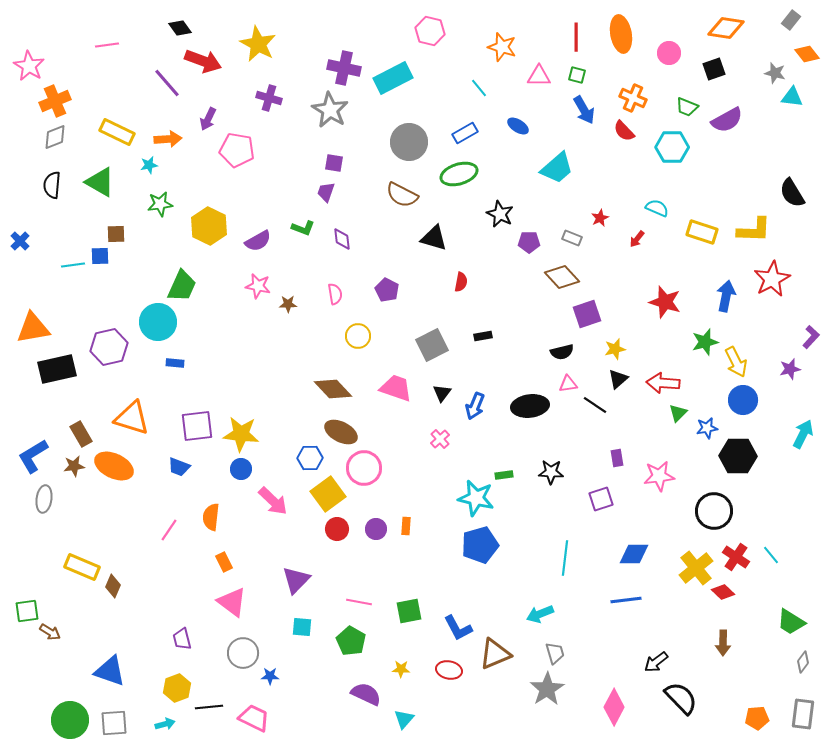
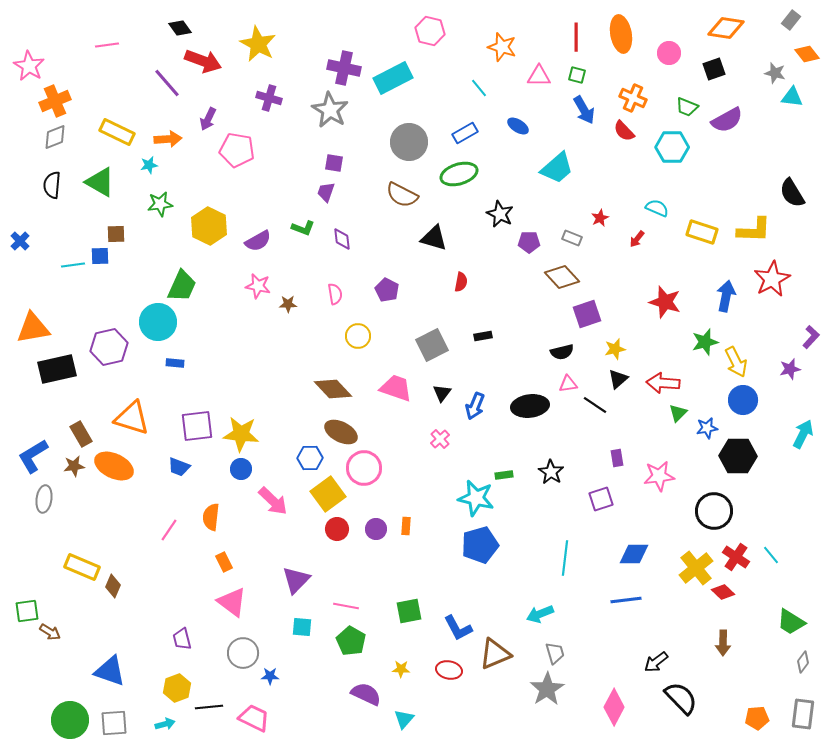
black star at (551, 472): rotated 30 degrees clockwise
pink line at (359, 602): moved 13 px left, 4 px down
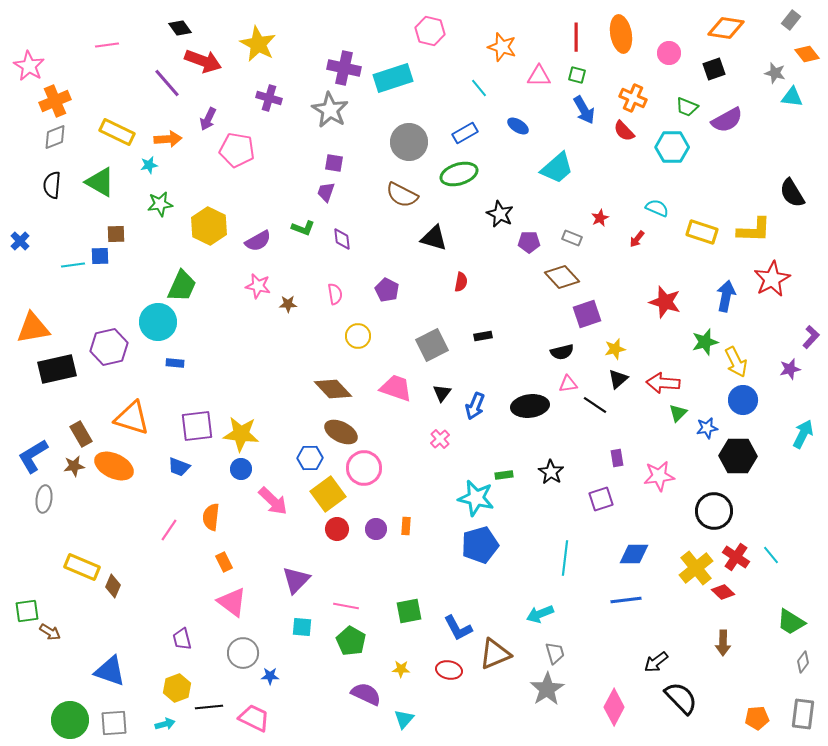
cyan rectangle at (393, 78): rotated 9 degrees clockwise
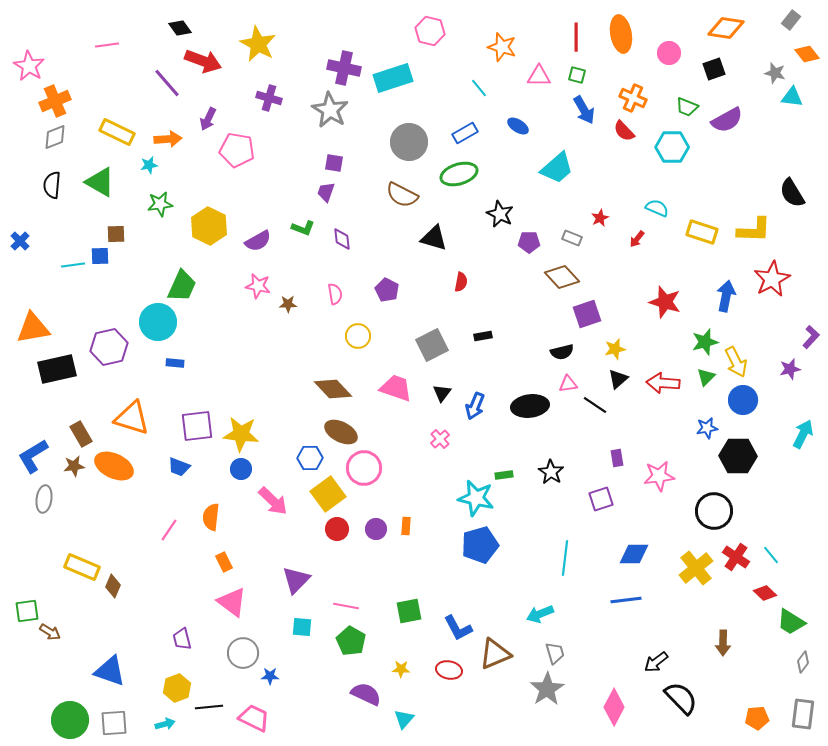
green triangle at (678, 413): moved 28 px right, 36 px up
red diamond at (723, 592): moved 42 px right, 1 px down
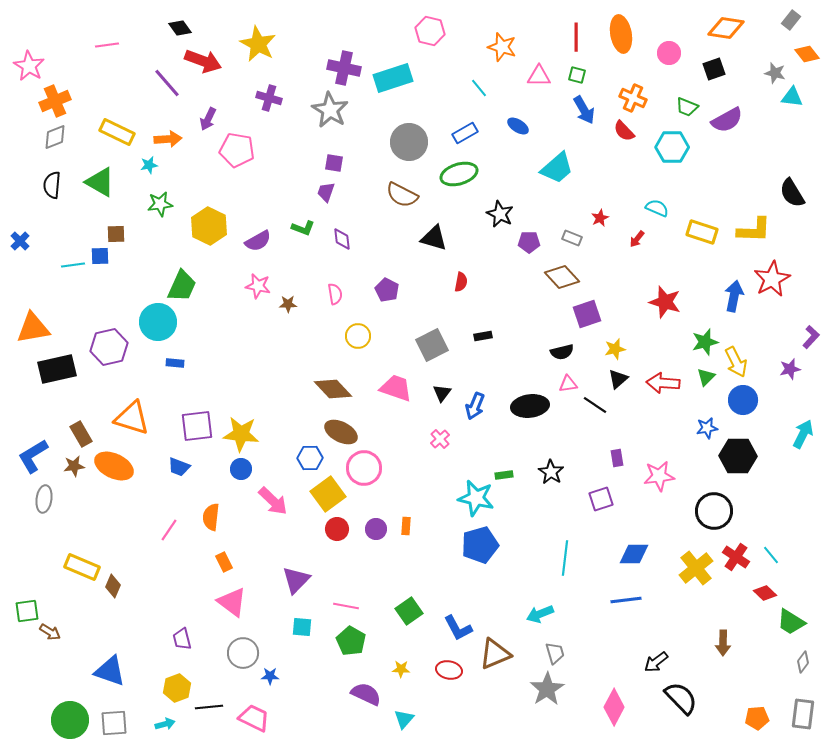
blue arrow at (726, 296): moved 8 px right
green square at (409, 611): rotated 24 degrees counterclockwise
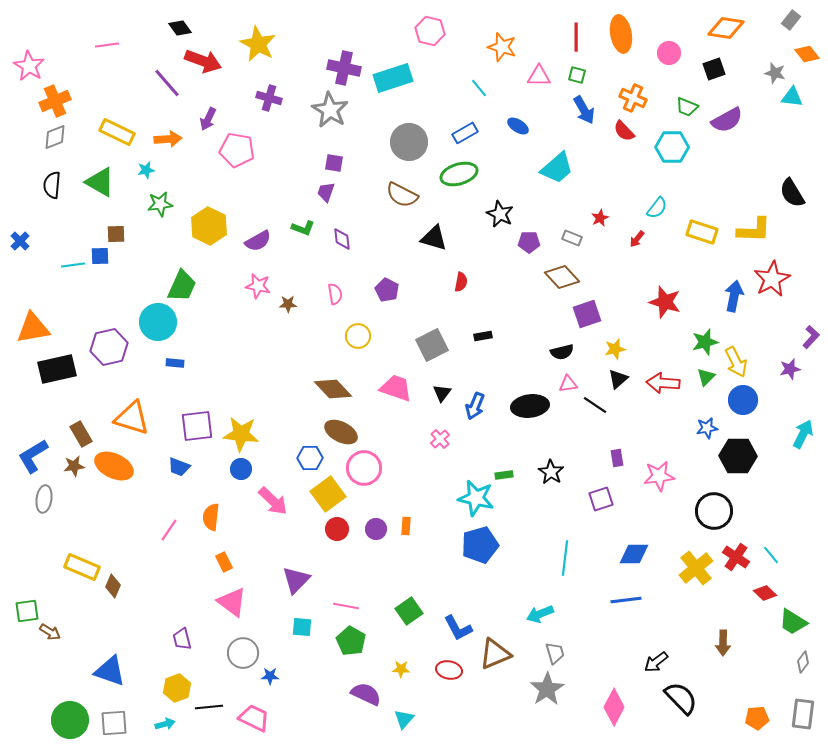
cyan star at (149, 165): moved 3 px left, 5 px down
cyan semicircle at (657, 208): rotated 105 degrees clockwise
green trapezoid at (791, 622): moved 2 px right
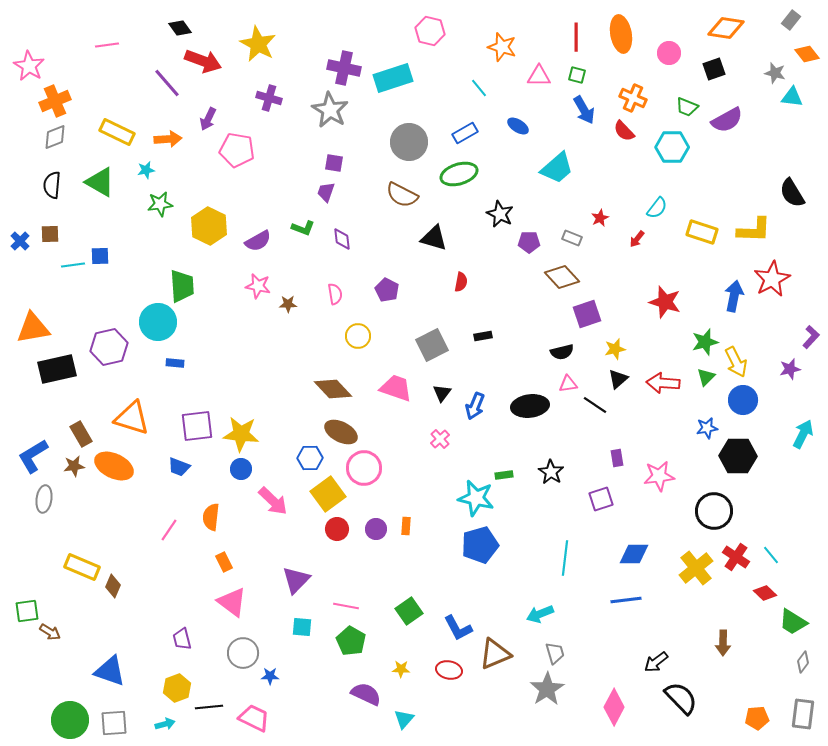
brown square at (116, 234): moved 66 px left
green trapezoid at (182, 286): rotated 28 degrees counterclockwise
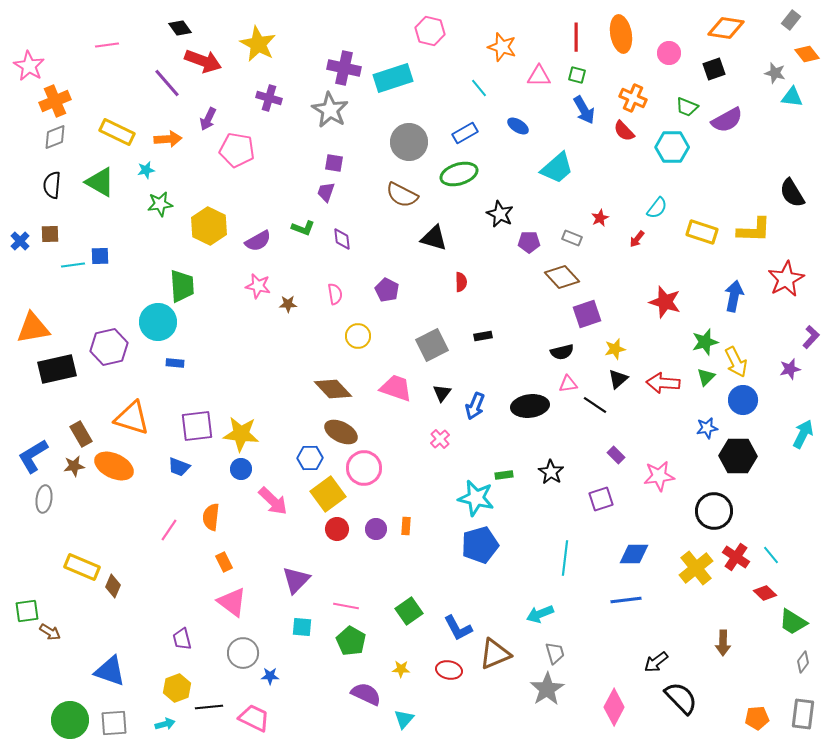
red star at (772, 279): moved 14 px right
red semicircle at (461, 282): rotated 12 degrees counterclockwise
purple rectangle at (617, 458): moved 1 px left, 3 px up; rotated 36 degrees counterclockwise
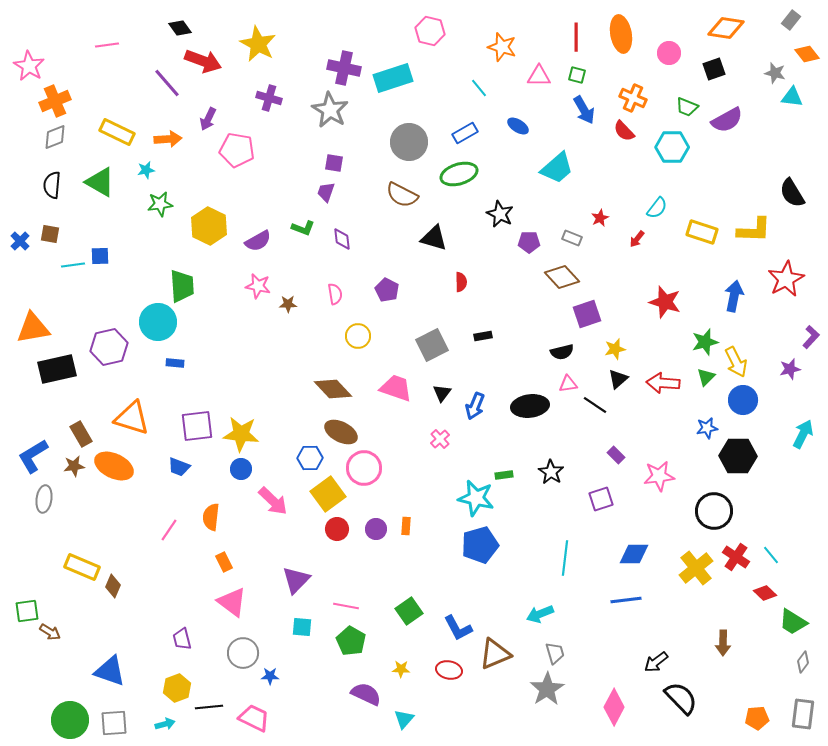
brown square at (50, 234): rotated 12 degrees clockwise
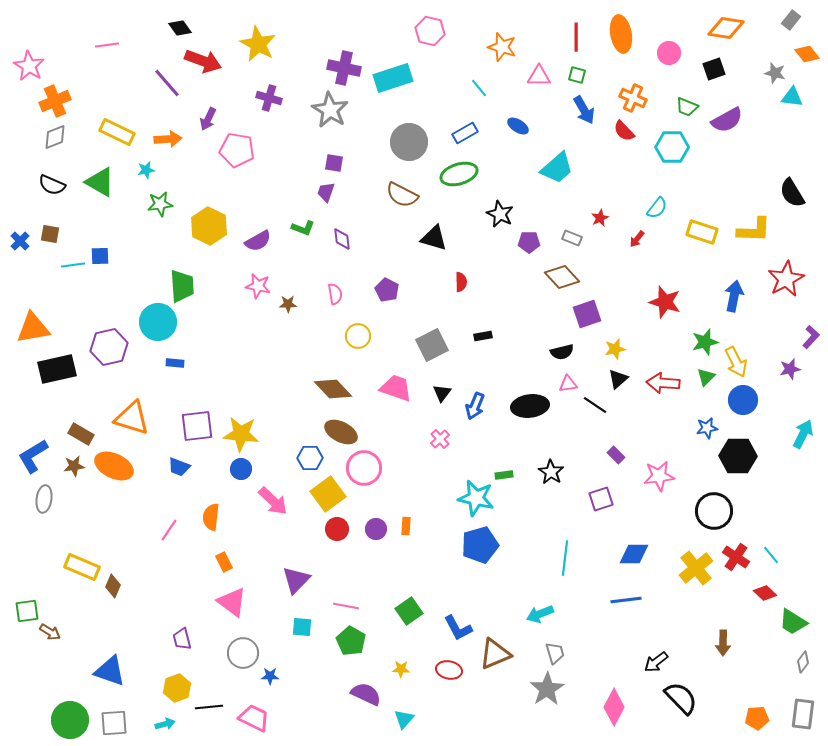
black semicircle at (52, 185): rotated 72 degrees counterclockwise
brown rectangle at (81, 434): rotated 30 degrees counterclockwise
